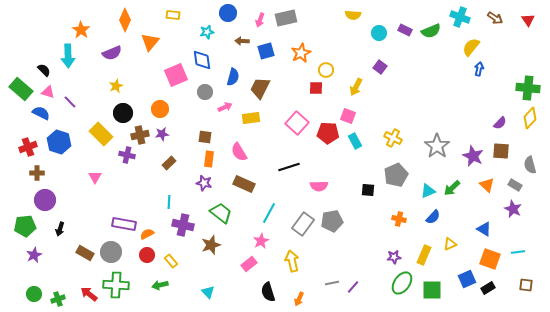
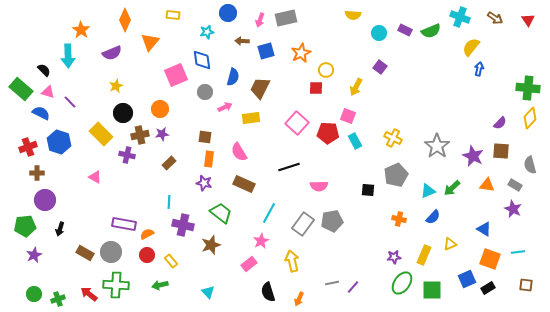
pink triangle at (95, 177): rotated 32 degrees counterclockwise
orange triangle at (487, 185): rotated 35 degrees counterclockwise
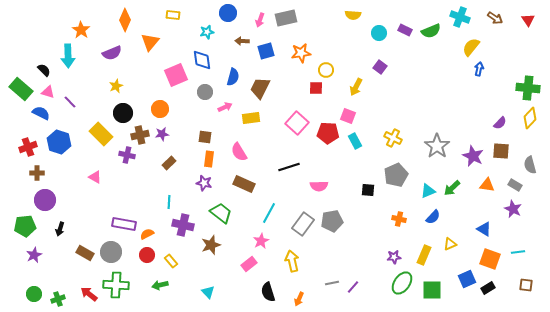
orange star at (301, 53): rotated 18 degrees clockwise
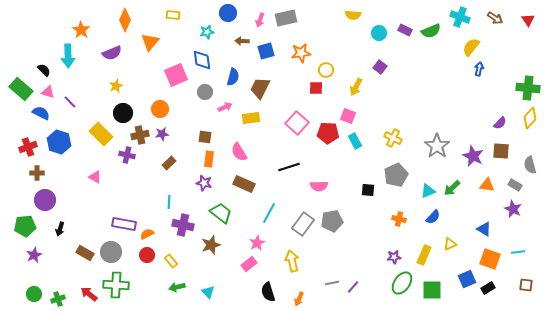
pink star at (261, 241): moved 4 px left, 2 px down
green arrow at (160, 285): moved 17 px right, 2 px down
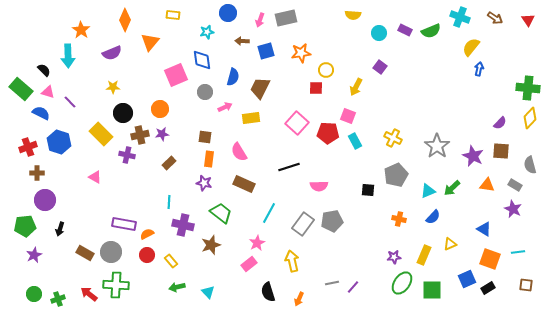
yellow star at (116, 86): moved 3 px left, 1 px down; rotated 24 degrees clockwise
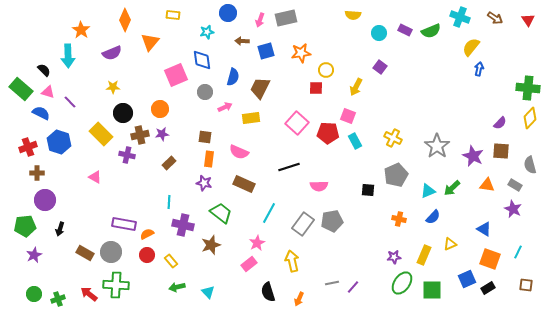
pink semicircle at (239, 152): rotated 36 degrees counterclockwise
cyan line at (518, 252): rotated 56 degrees counterclockwise
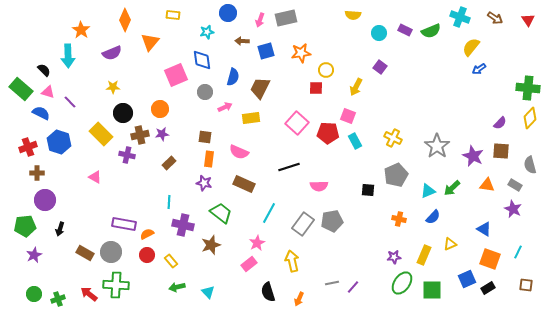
blue arrow at (479, 69): rotated 136 degrees counterclockwise
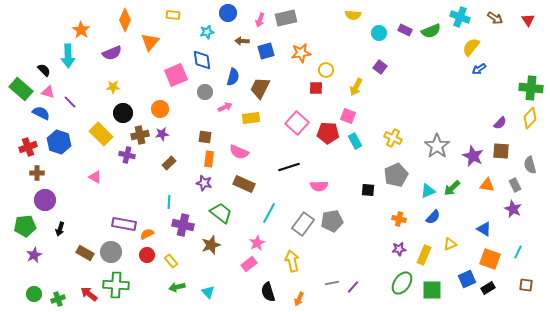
green cross at (528, 88): moved 3 px right
gray rectangle at (515, 185): rotated 32 degrees clockwise
purple star at (394, 257): moved 5 px right, 8 px up
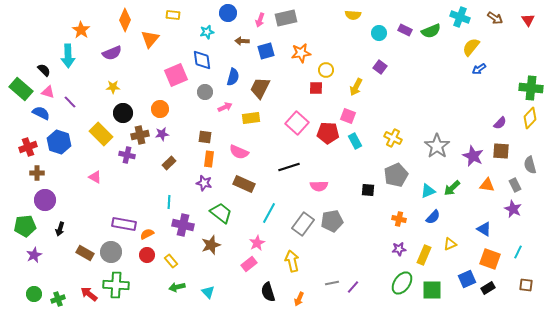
orange triangle at (150, 42): moved 3 px up
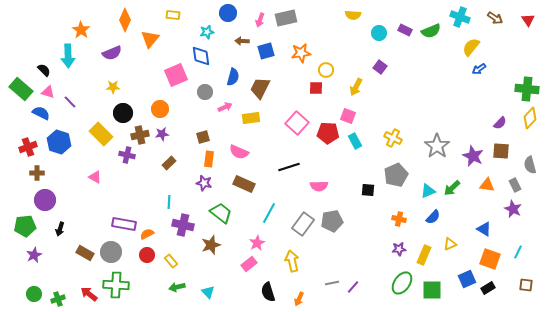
blue diamond at (202, 60): moved 1 px left, 4 px up
green cross at (531, 88): moved 4 px left, 1 px down
brown square at (205, 137): moved 2 px left; rotated 24 degrees counterclockwise
